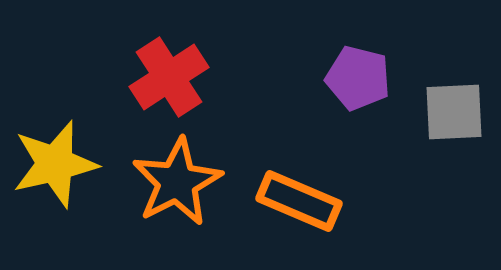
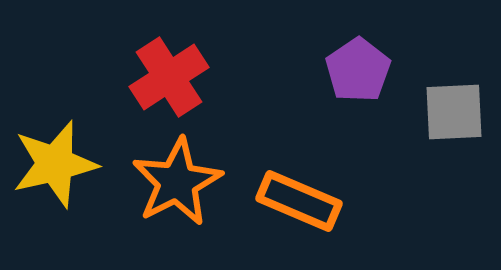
purple pentagon: moved 8 px up; rotated 24 degrees clockwise
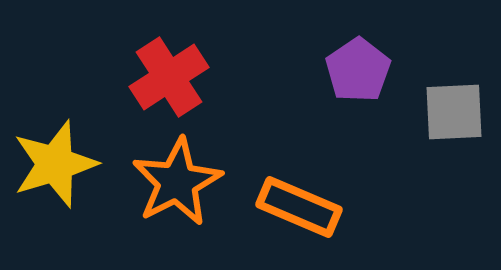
yellow star: rotated 4 degrees counterclockwise
orange rectangle: moved 6 px down
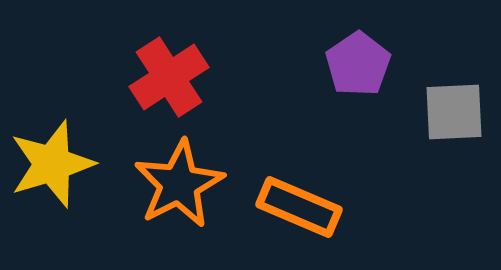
purple pentagon: moved 6 px up
yellow star: moved 3 px left
orange star: moved 2 px right, 2 px down
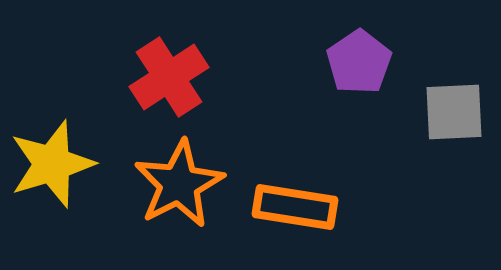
purple pentagon: moved 1 px right, 2 px up
orange rectangle: moved 4 px left; rotated 14 degrees counterclockwise
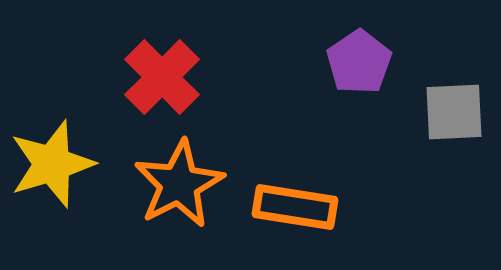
red cross: moved 7 px left; rotated 12 degrees counterclockwise
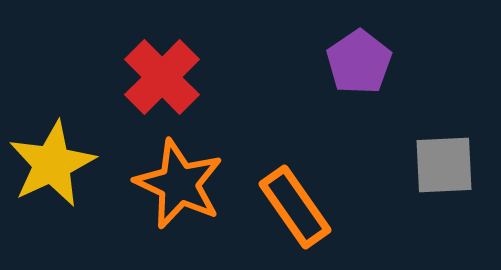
gray square: moved 10 px left, 53 px down
yellow star: rotated 8 degrees counterclockwise
orange star: rotated 20 degrees counterclockwise
orange rectangle: rotated 46 degrees clockwise
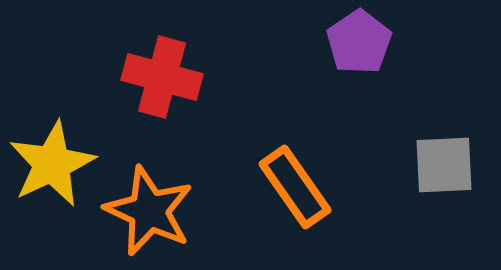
purple pentagon: moved 20 px up
red cross: rotated 30 degrees counterclockwise
orange star: moved 30 px left, 27 px down
orange rectangle: moved 20 px up
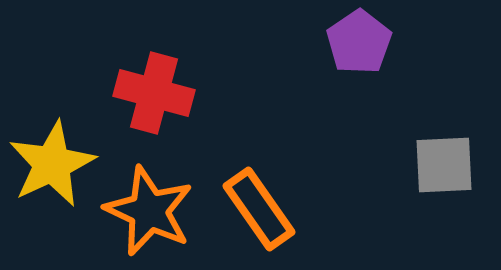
red cross: moved 8 px left, 16 px down
orange rectangle: moved 36 px left, 22 px down
